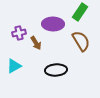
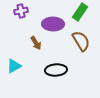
purple cross: moved 2 px right, 22 px up
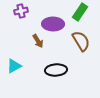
brown arrow: moved 2 px right, 2 px up
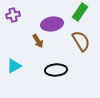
purple cross: moved 8 px left, 4 px down
purple ellipse: moved 1 px left; rotated 10 degrees counterclockwise
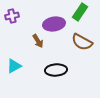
purple cross: moved 1 px left, 1 px down
purple ellipse: moved 2 px right
brown semicircle: moved 1 px right, 1 px down; rotated 150 degrees clockwise
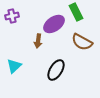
green rectangle: moved 4 px left; rotated 60 degrees counterclockwise
purple ellipse: rotated 25 degrees counterclockwise
brown arrow: rotated 40 degrees clockwise
cyan triangle: rotated 14 degrees counterclockwise
black ellipse: rotated 55 degrees counterclockwise
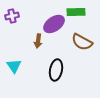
green rectangle: rotated 66 degrees counterclockwise
cyan triangle: rotated 21 degrees counterclockwise
black ellipse: rotated 20 degrees counterclockwise
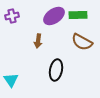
green rectangle: moved 2 px right, 3 px down
purple ellipse: moved 8 px up
cyan triangle: moved 3 px left, 14 px down
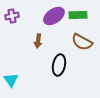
black ellipse: moved 3 px right, 5 px up
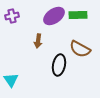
brown semicircle: moved 2 px left, 7 px down
